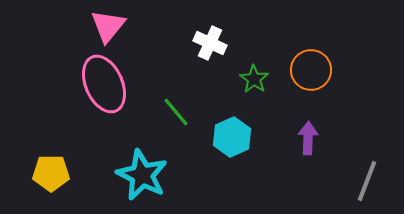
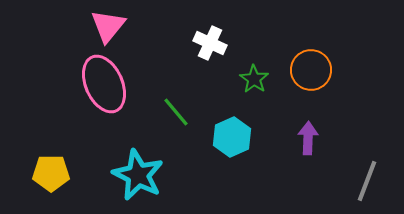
cyan star: moved 4 px left
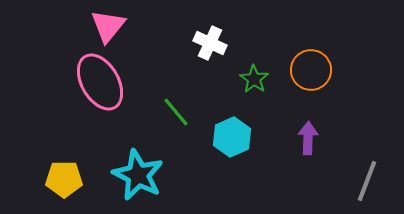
pink ellipse: moved 4 px left, 2 px up; rotated 6 degrees counterclockwise
yellow pentagon: moved 13 px right, 6 px down
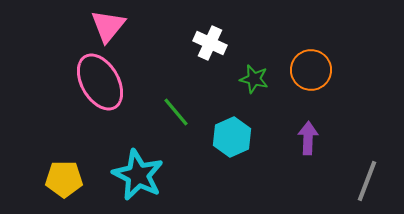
green star: rotated 20 degrees counterclockwise
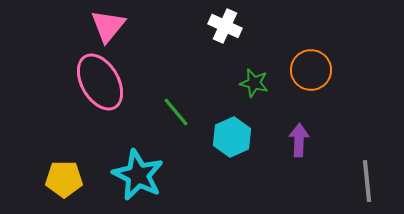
white cross: moved 15 px right, 17 px up
green star: moved 4 px down
purple arrow: moved 9 px left, 2 px down
gray line: rotated 27 degrees counterclockwise
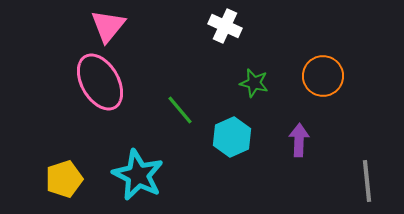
orange circle: moved 12 px right, 6 px down
green line: moved 4 px right, 2 px up
yellow pentagon: rotated 18 degrees counterclockwise
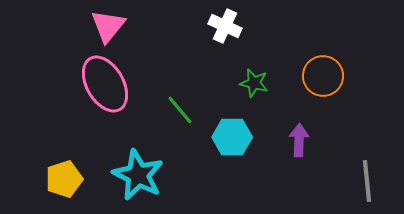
pink ellipse: moved 5 px right, 2 px down
cyan hexagon: rotated 24 degrees clockwise
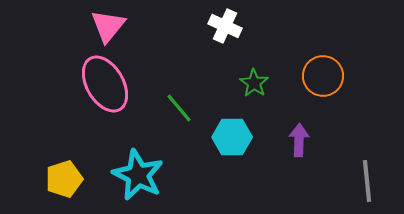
green star: rotated 20 degrees clockwise
green line: moved 1 px left, 2 px up
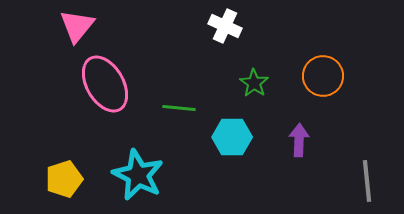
pink triangle: moved 31 px left
green line: rotated 44 degrees counterclockwise
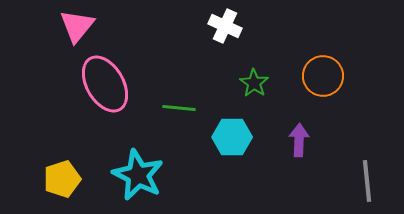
yellow pentagon: moved 2 px left
